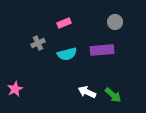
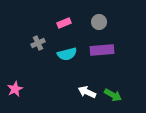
gray circle: moved 16 px left
green arrow: rotated 12 degrees counterclockwise
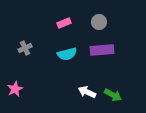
gray cross: moved 13 px left, 5 px down
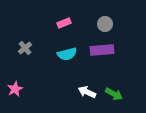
gray circle: moved 6 px right, 2 px down
gray cross: rotated 16 degrees counterclockwise
green arrow: moved 1 px right, 1 px up
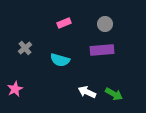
cyan semicircle: moved 7 px left, 6 px down; rotated 30 degrees clockwise
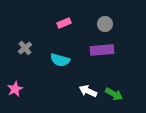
white arrow: moved 1 px right, 1 px up
